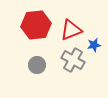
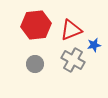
gray circle: moved 2 px left, 1 px up
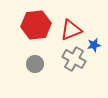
gray cross: moved 1 px right, 1 px up
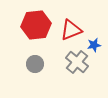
gray cross: moved 3 px right, 3 px down; rotated 10 degrees clockwise
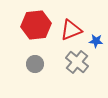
blue star: moved 2 px right, 4 px up; rotated 16 degrees clockwise
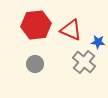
red triangle: rotated 45 degrees clockwise
blue star: moved 2 px right, 1 px down
gray cross: moved 7 px right
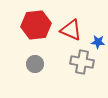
gray cross: moved 2 px left; rotated 30 degrees counterclockwise
